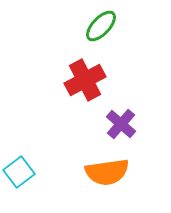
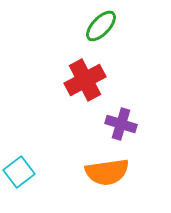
purple cross: rotated 24 degrees counterclockwise
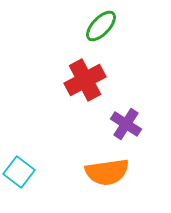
purple cross: moved 5 px right; rotated 16 degrees clockwise
cyan square: rotated 16 degrees counterclockwise
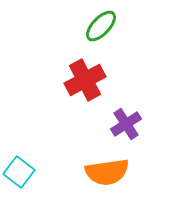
purple cross: rotated 24 degrees clockwise
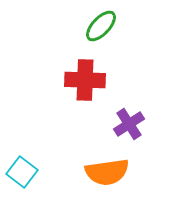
red cross: rotated 30 degrees clockwise
purple cross: moved 3 px right
cyan square: moved 3 px right
